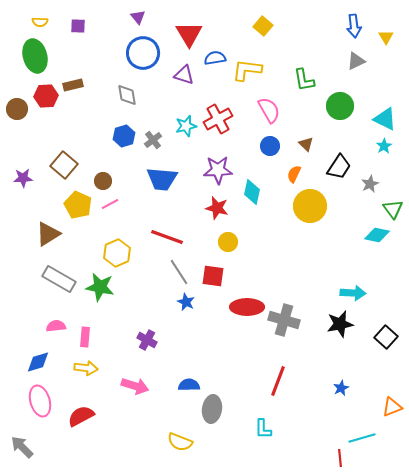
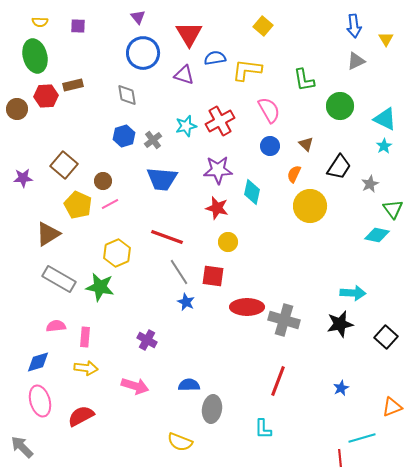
yellow triangle at (386, 37): moved 2 px down
red cross at (218, 119): moved 2 px right, 2 px down
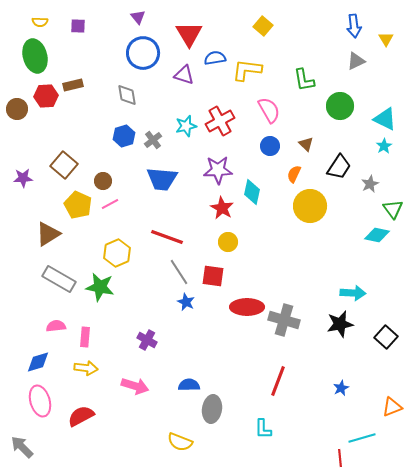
red star at (217, 208): moved 5 px right; rotated 15 degrees clockwise
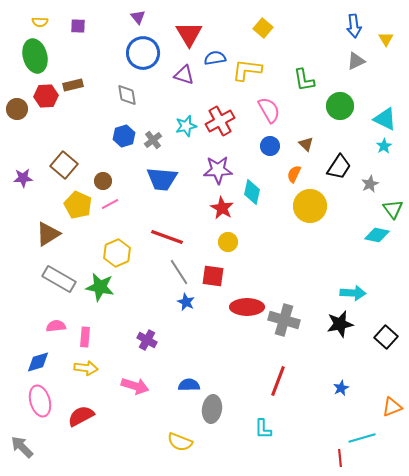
yellow square at (263, 26): moved 2 px down
